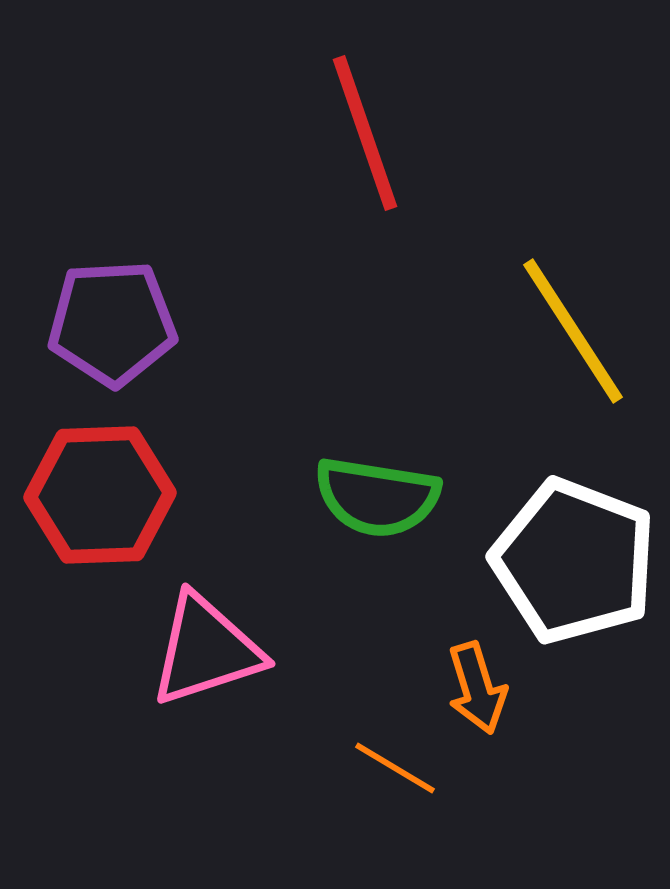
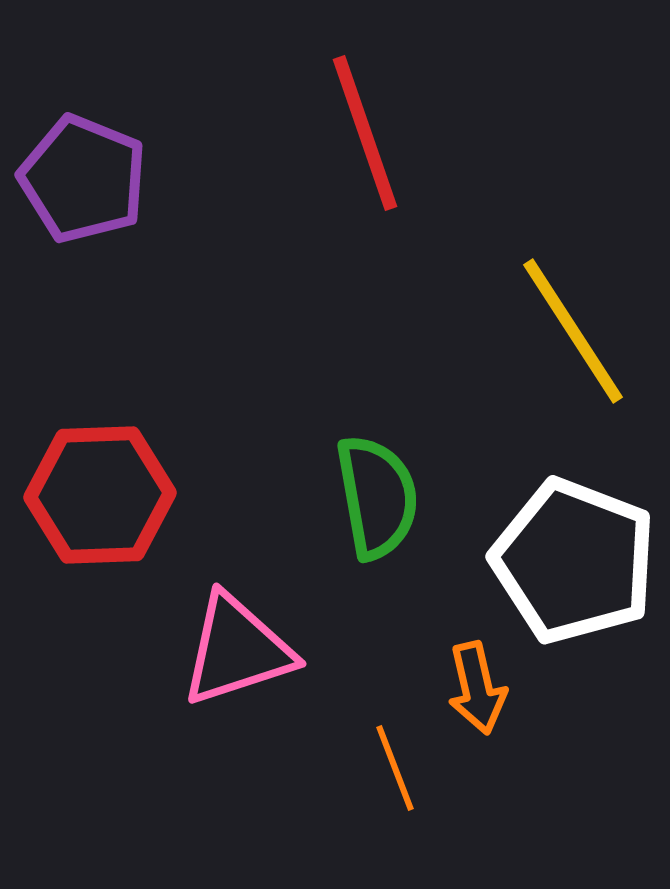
purple pentagon: moved 29 px left, 144 px up; rotated 25 degrees clockwise
green semicircle: rotated 109 degrees counterclockwise
pink triangle: moved 31 px right
orange arrow: rotated 4 degrees clockwise
orange line: rotated 38 degrees clockwise
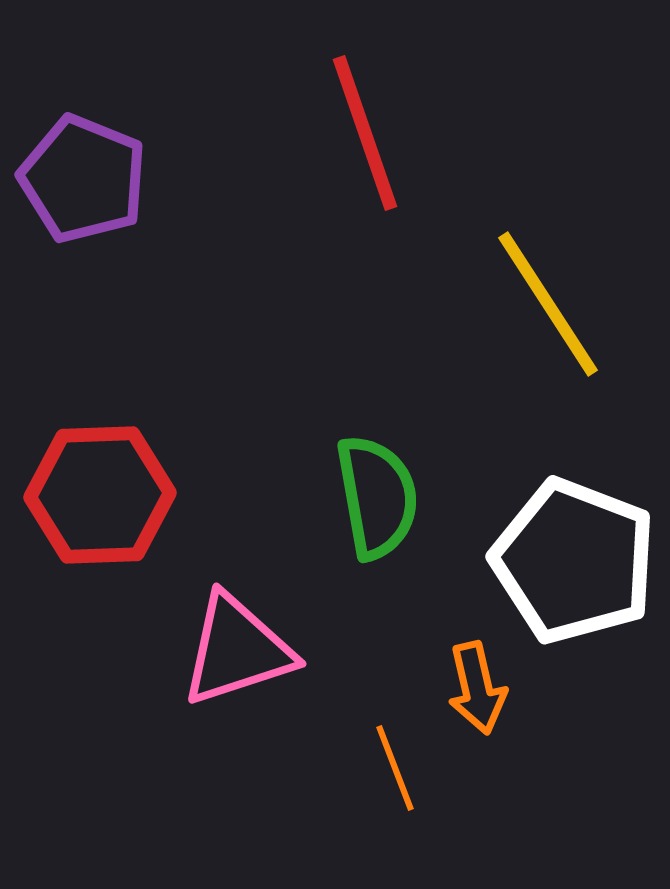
yellow line: moved 25 px left, 27 px up
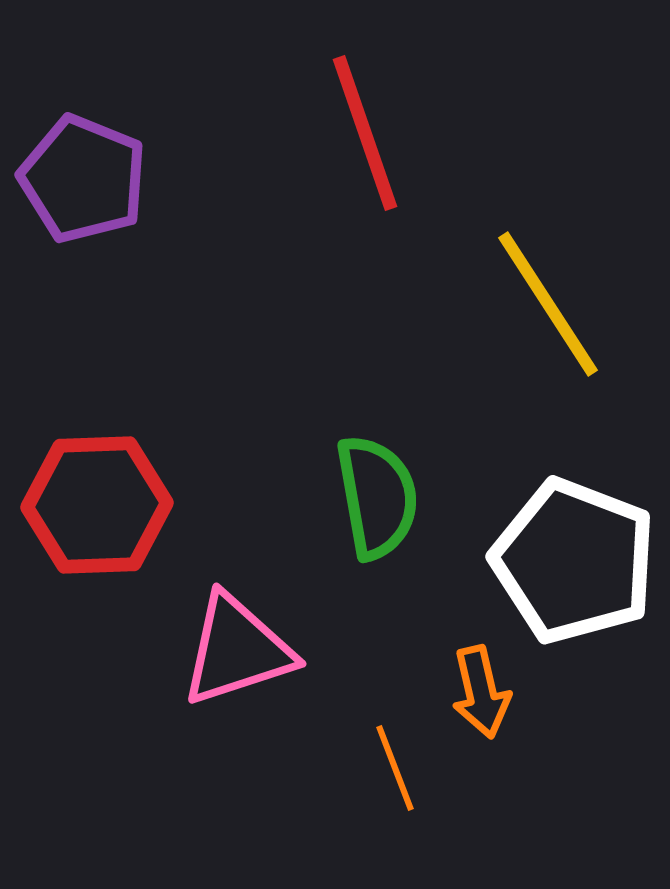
red hexagon: moved 3 px left, 10 px down
orange arrow: moved 4 px right, 4 px down
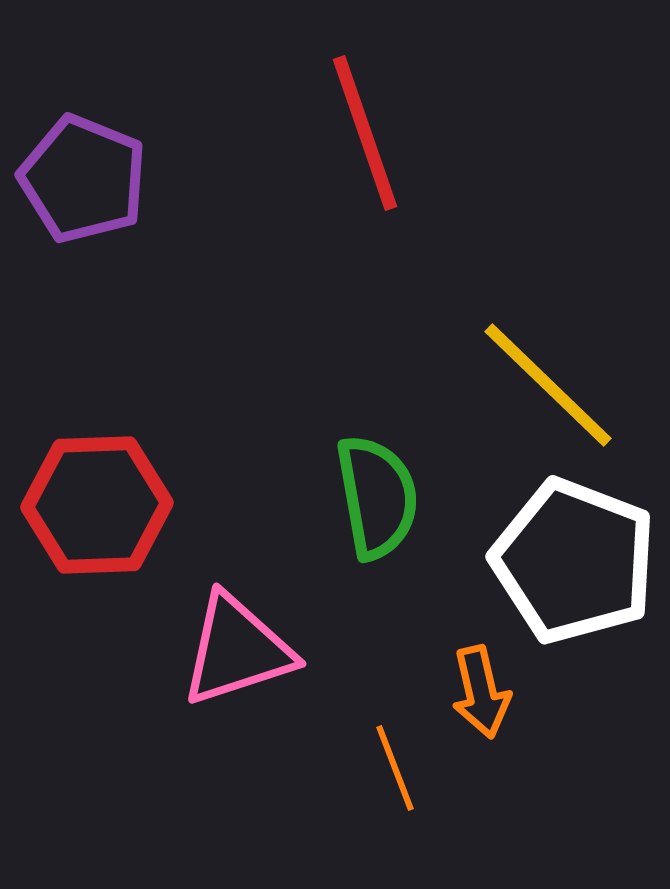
yellow line: moved 81 px down; rotated 13 degrees counterclockwise
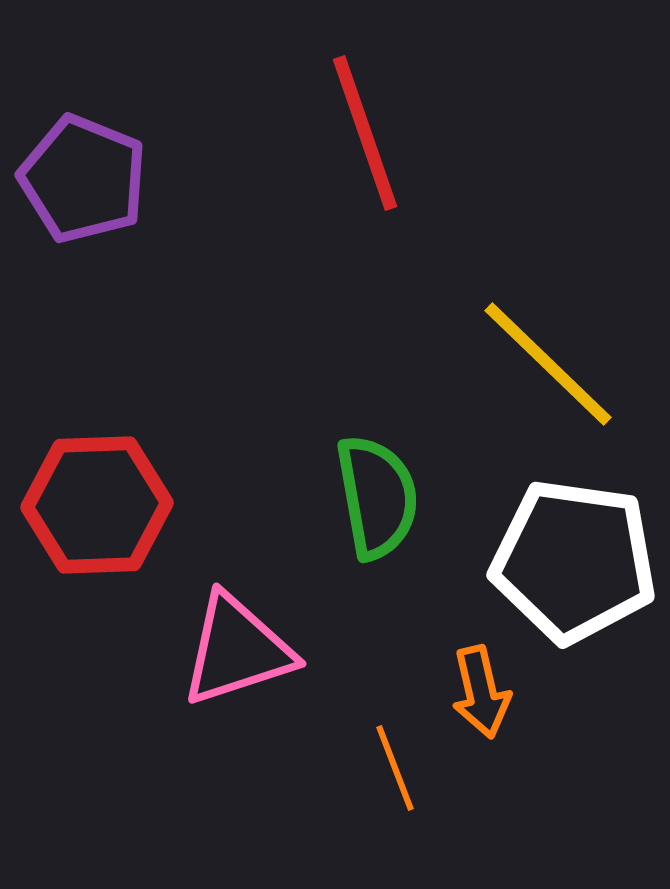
yellow line: moved 21 px up
white pentagon: rotated 13 degrees counterclockwise
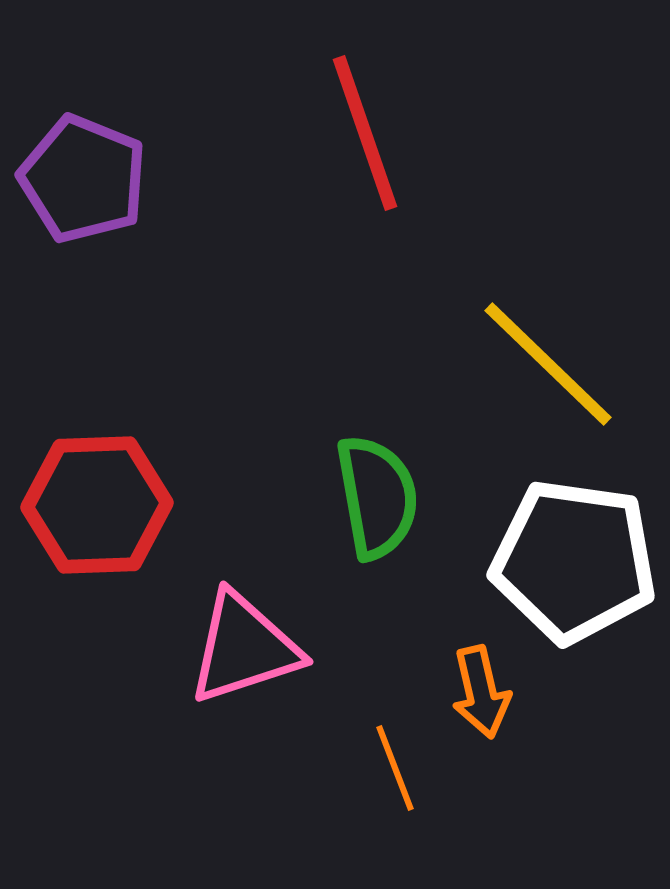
pink triangle: moved 7 px right, 2 px up
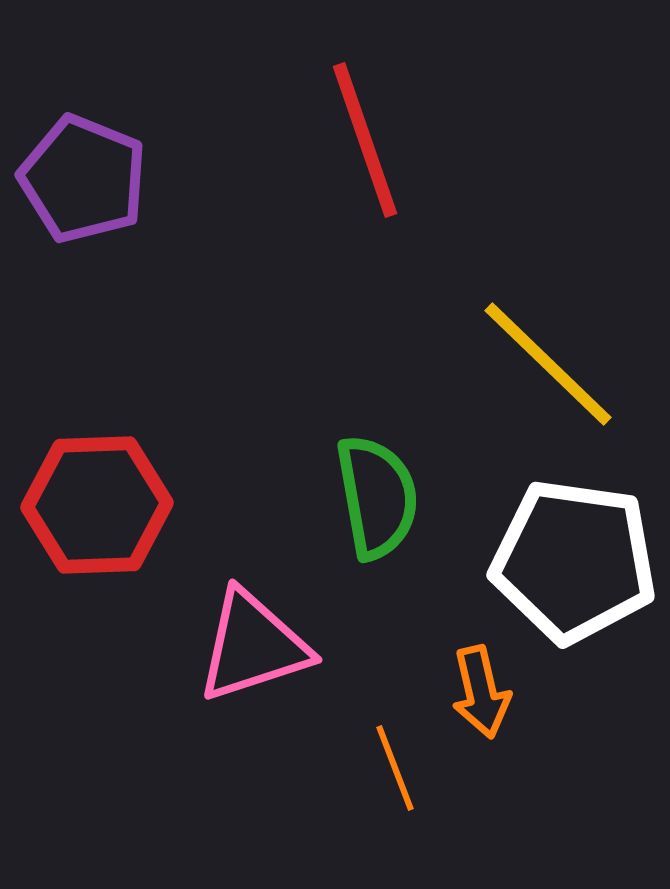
red line: moved 7 px down
pink triangle: moved 9 px right, 2 px up
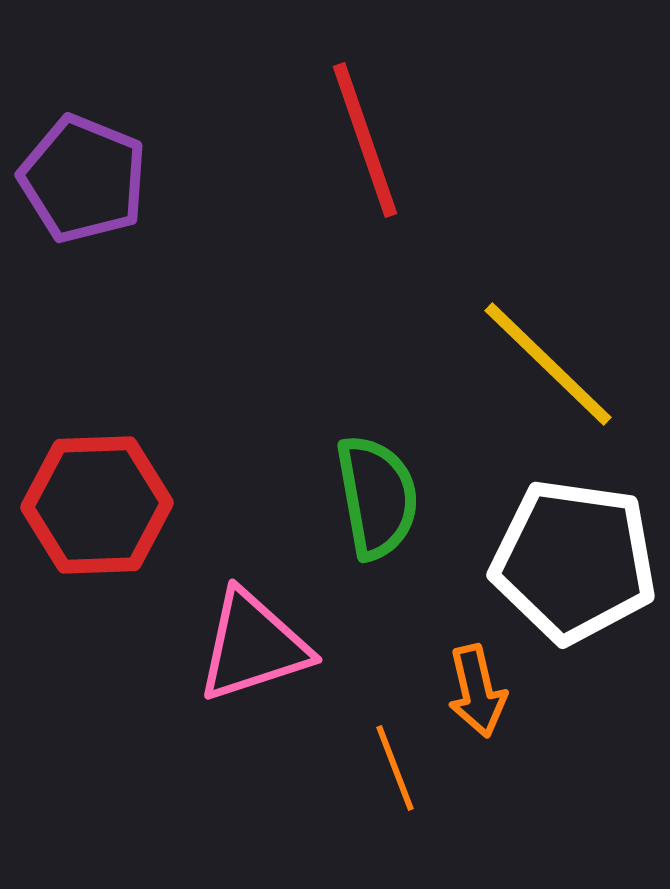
orange arrow: moved 4 px left, 1 px up
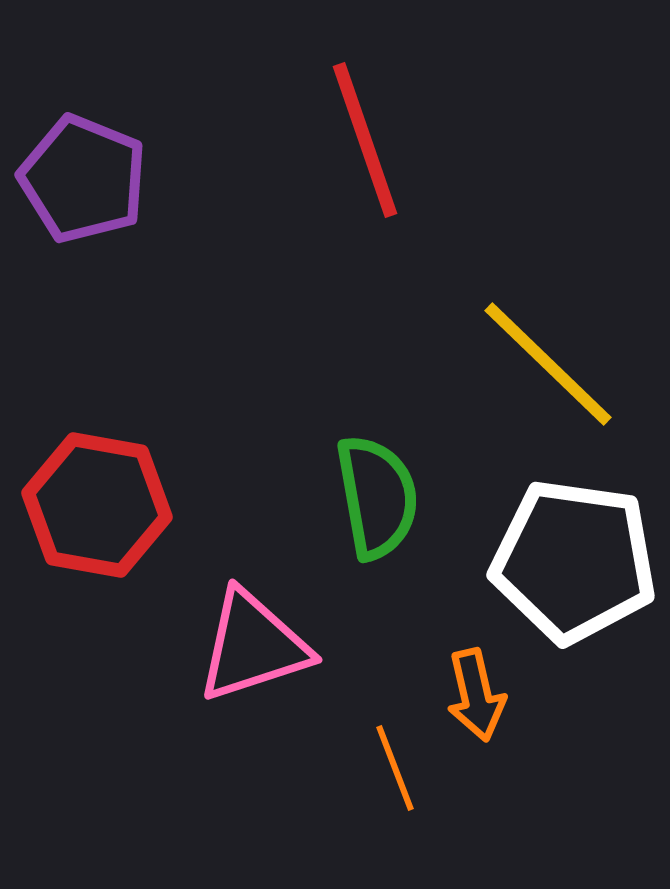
red hexagon: rotated 12 degrees clockwise
orange arrow: moved 1 px left, 4 px down
